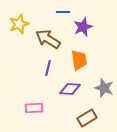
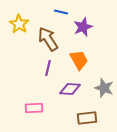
blue line: moved 2 px left; rotated 16 degrees clockwise
yellow star: rotated 18 degrees counterclockwise
brown arrow: rotated 25 degrees clockwise
orange trapezoid: rotated 20 degrees counterclockwise
brown rectangle: rotated 24 degrees clockwise
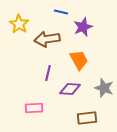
brown arrow: moved 1 px left; rotated 65 degrees counterclockwise
purple line: moved 5 px down
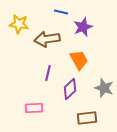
yellow star: rotated 24 degrees counterclockwise
purple diamond: rotated 45 degrees counterclockwise
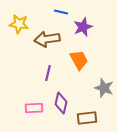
purple diamond: moved 9 px left, 14 px down; rotated 35 degrees counterclockwise
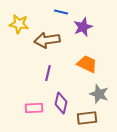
brown arrow: moved 1 px down
orange trapezoid: moved 8 px right, 4 px down; rotated 35 degrees counterclockwise
gray star: moved 5 px left, 6 px down
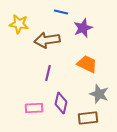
purple star: moved 1 px down
brown rectangle: moved 1 px right
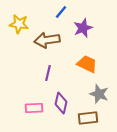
blue line: rotated 64 degrees counterclockwise
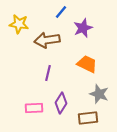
purple diamond: rotated 20 degrees clockwise
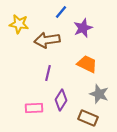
purple diamond: moved 3 px up
brown rectangle: rotated 30 degrees clockwise
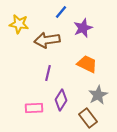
gray star: moved 1 px left, 1 px down; rotated 24 degrees clockwise
brown rectangle: rotated 30 degrees clockwise
